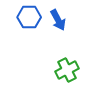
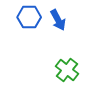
green cross: rotated 25 degrees counterclockwise
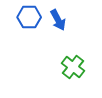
green cross: moved 6 px right, 3 px up
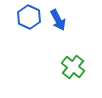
blue hexagon: rotated 25 degrees clockwise
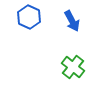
blue arrow: moved 14 px right, 1 px down
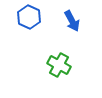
green cross: moved 14 px left, 2 px up; rotated 10 degrees counterclockwise
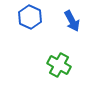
blue hexagon: moved 1 px right
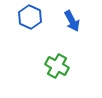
green cross: moved 2 px left, 1 px down
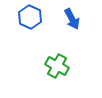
blue arrow: moved 2 px up
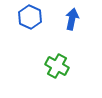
blue arrow: rotated 140 degrees counterclockwise
